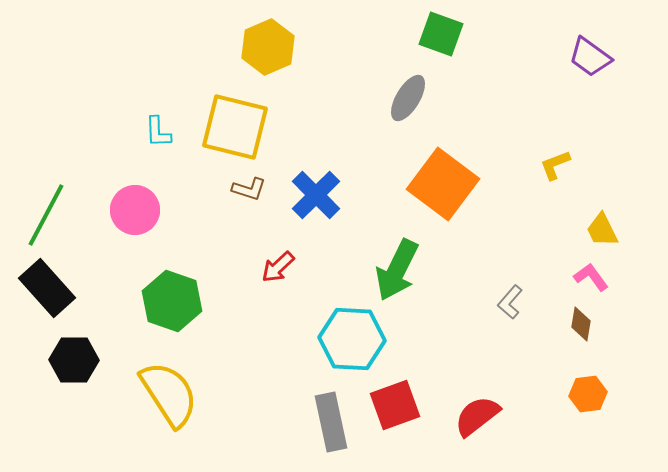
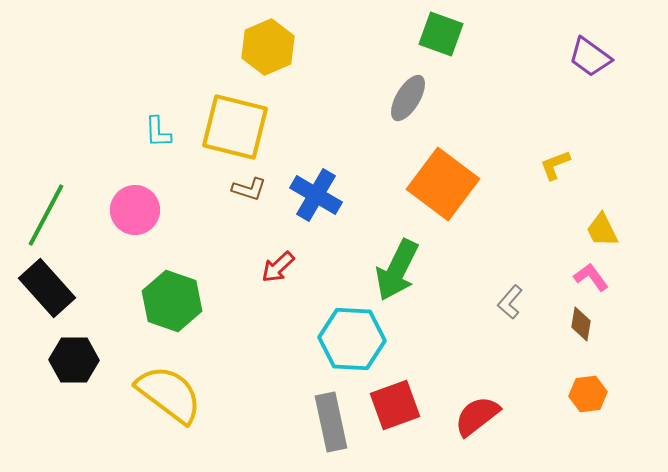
blue cross: rotated 15 degrees counterclockwise
yellow semicircle: rotated 20 degrees counterclockwise
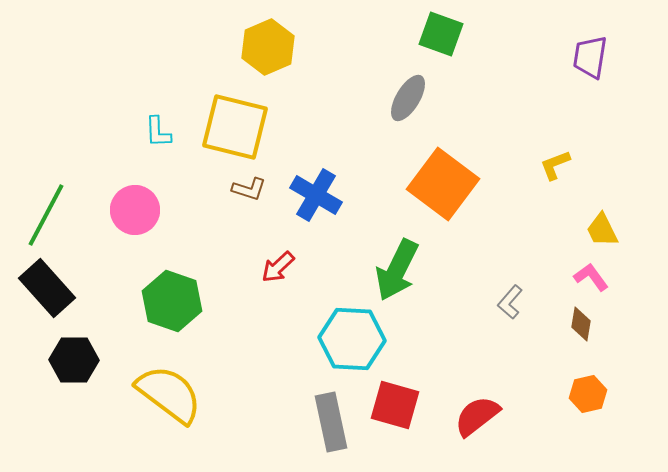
purple trapezoid: rotated 63 degrees clockwise
orange hexagon: rotated 6 degrees counterclockwise
red square: rotated 36 degrees clockwise
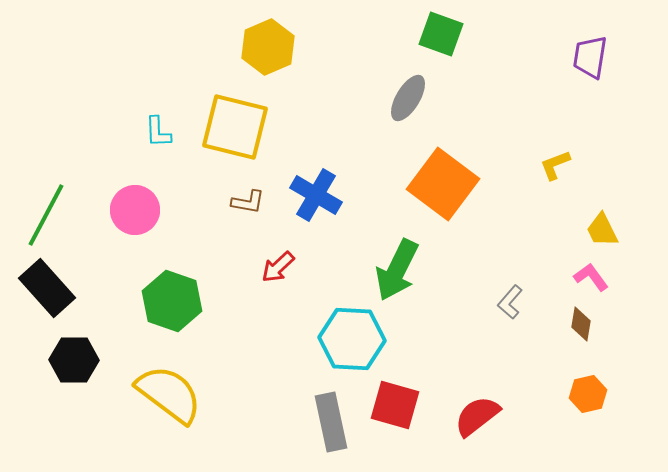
brown L-shape: moved 1 px left, 13 px down; rotated 8 degrees counterclockwise
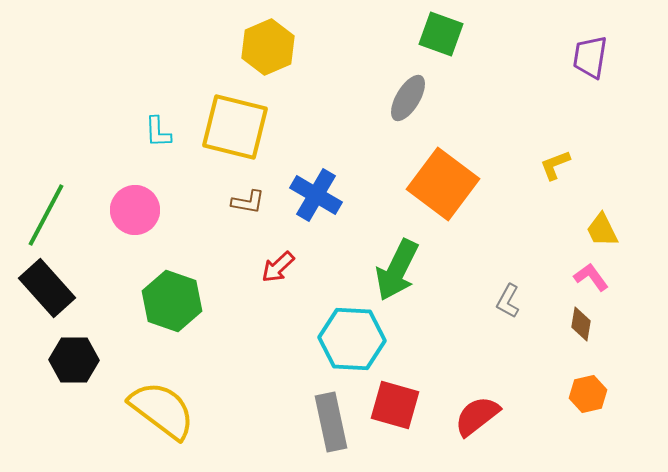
gray L-shape: moved 2 px left, 1 px up; rotated 12 degrees counterclockwise
yellow semicircle: moved 7 px left, 16 px down
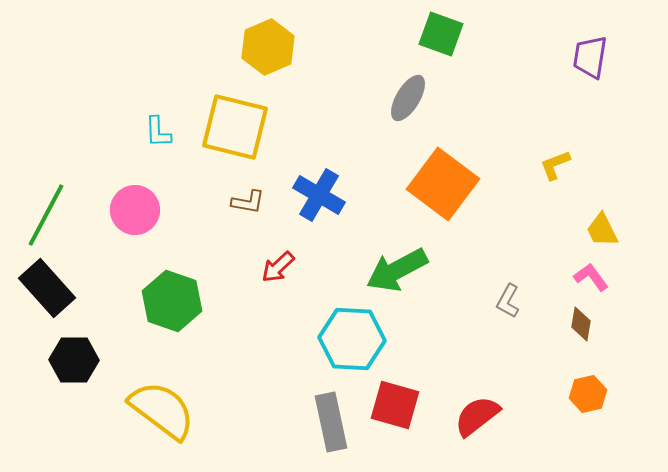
blue cross: moved 3 px right
green arrow: rotated 36 degrees clockwise
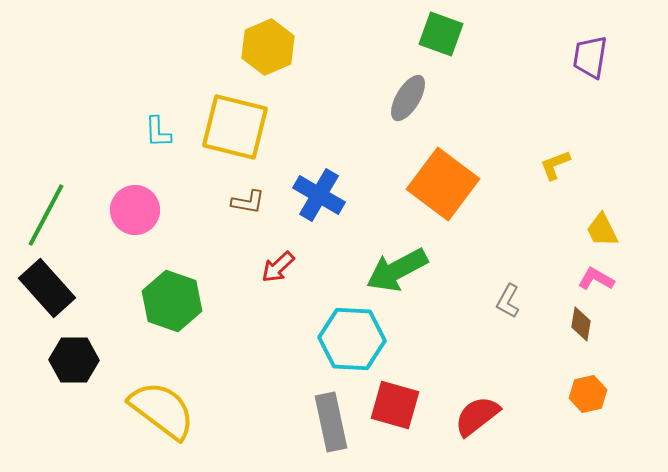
pink L-shape: moved 5 px right, 2 px down; rotated 24 degrees counterclockwise
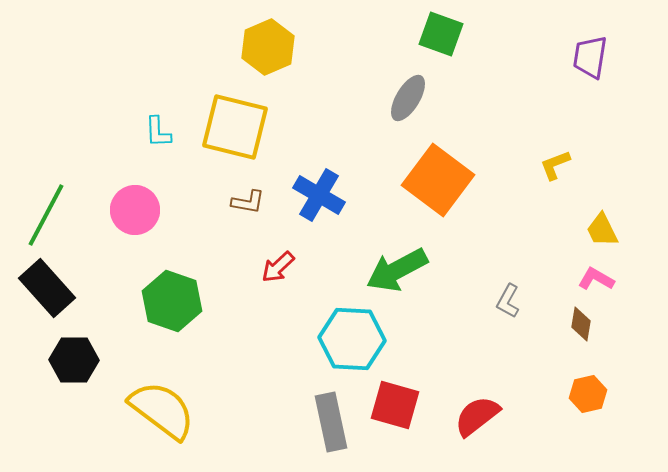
orange square: moved 5 px left, 4 px up
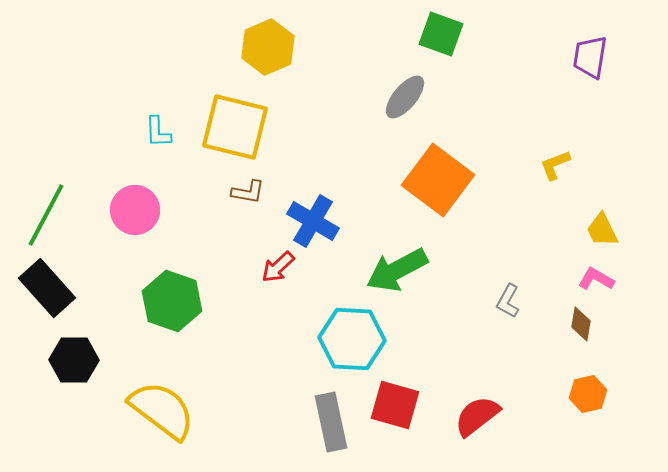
gray ellipse: moved 3 px left, 1 px up; rotated 9 degrees clockwise
blue cross: moved 6 px left, 26 px down
brown L-shape: moved 10 px up
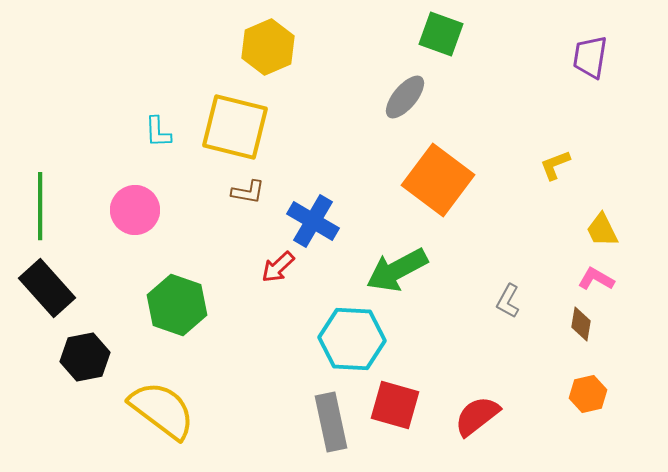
green line: moved 6 px left, 9 px up; rotated 28 degrees counterclockwise
green hexagon: moved 5 px right, 4 px down
black hexagon: moved 11 px right, 3 px up; rotated 12 degrees counterclockwise
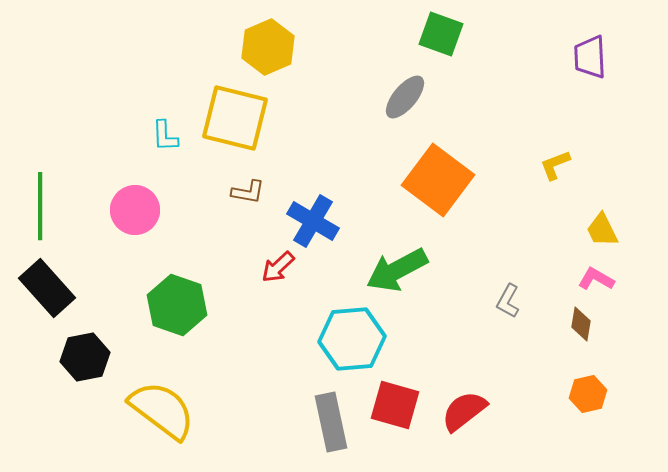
purple trapezoid: rotated 12 degrees counterclockwise
yellow square: moved 9 px up
cyan L-shape: moved 7 px right, 4 px down
cyan hexagon: rotated 8 degrees counterclockwise
red semicircle: moved 13 px left, 5 px up
